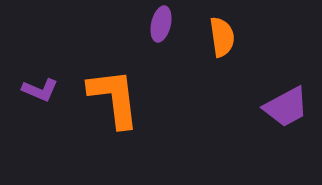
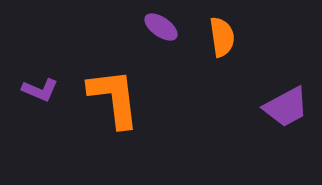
purple ellipse: moved 3 px down; rotated 68 degrees counterclockwise
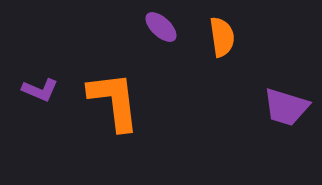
purple ellipse: rotated 8 degrees clockwise
orange L-shape: moved 3 px down
purple trapezoid: rotated 45 degrees clockwise
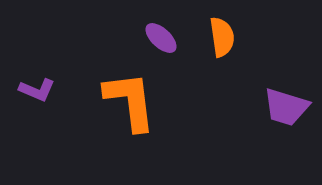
purple ellipse: moved 11 px down
purple L-shape: moved 3 px left
orange L-shape: moved 16 px right
